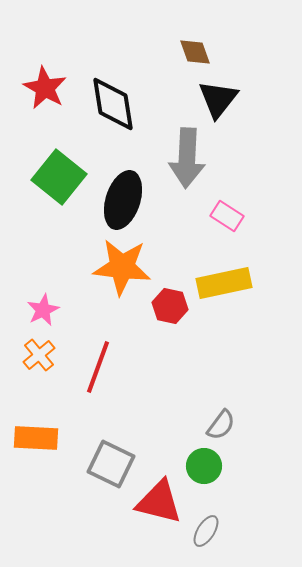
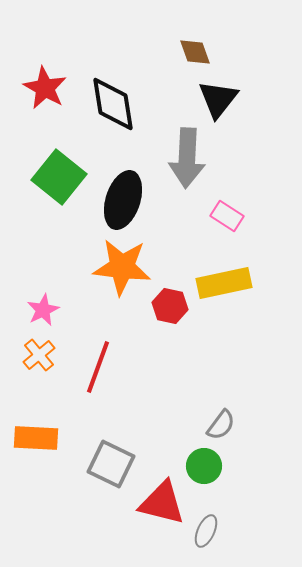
red triangle: moved 3 px right, 1 px down
gray ellipse: rotated 8 degrees counterclockwise
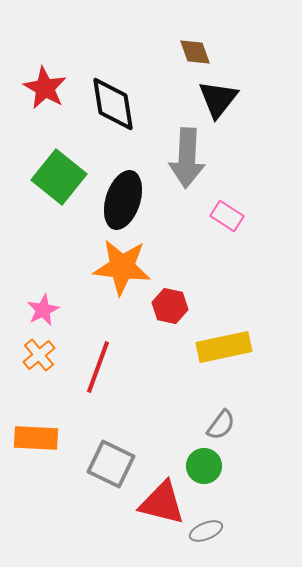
yellow rectangle: moved 64 px down
gray ellipse: rotated 44 degrees clockwise
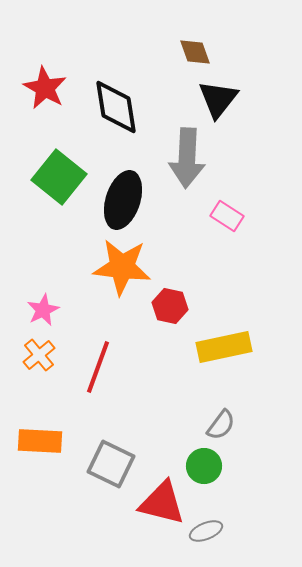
black diamond: moved 3 px right, 3 px down
orange rectangle: moved 4 px right, 3 px down
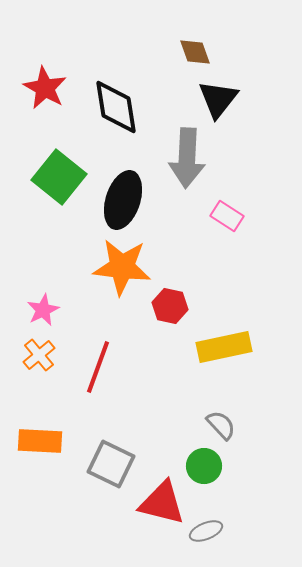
gray semicircle: rotated 80 degrees counterclockwise
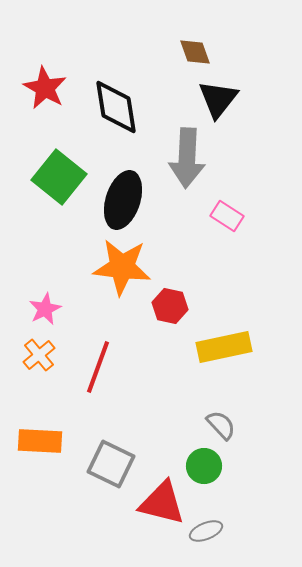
pink star: moved 2 px right, 1 px up
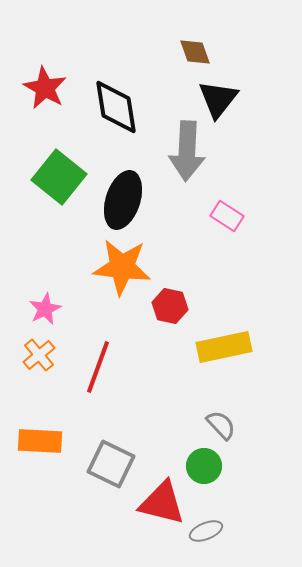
gray arrow: moved 7 px up
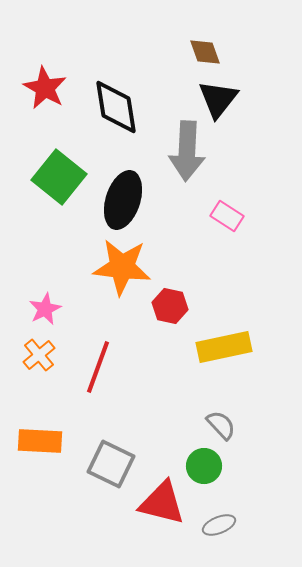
brown diamond: moved 10 px right
gray ellipse: moved 13 px right, 6 px up
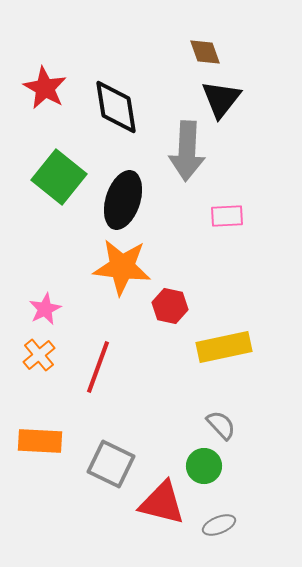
black triangle: moved 3 px right
pink rectangle: rotated 36 degrees counterclockwise
